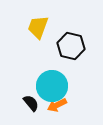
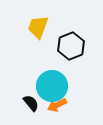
black hexagon: rotated 24 degrees clockwise
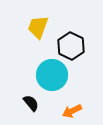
black hexagon: rotated 12 degrees counterclockwise
cyan circle: moved 11 px up
orange arrow: moved 15 px right, 6 px down
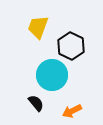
black semicircle: moved 5 px right
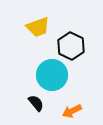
yellow trapezoid: rotated 130 degrees counterclockwise
